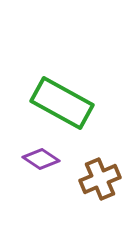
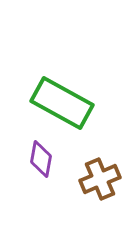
purple diamond: rotated 66 degrees clockwise
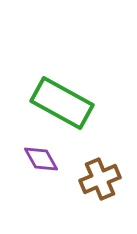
purple diamond: rotated 39 degrees counterclockwise
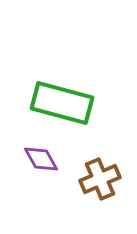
green rectangle: rotated 14 degrees counterclockwise
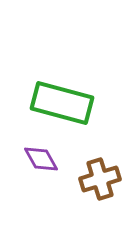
brown cross: rotated 6 degrees clockwise
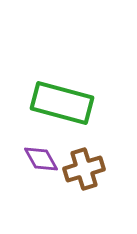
brown cross: moved 16 px left, 10 px up
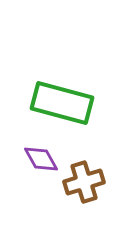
brown cross: moved 13 px down
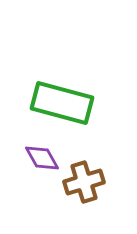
purple diamond: moved 1 px right, 1 px up
